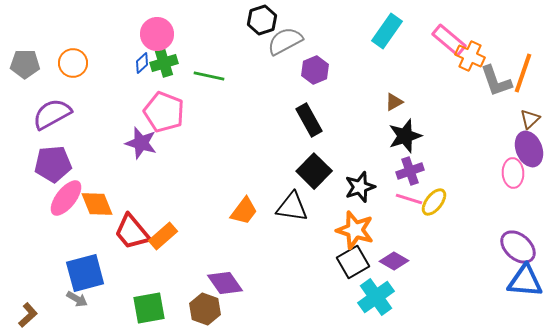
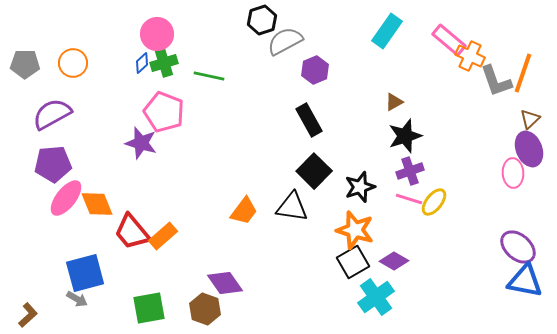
blue triangle at (525, 281): rotated 6 degrees clockwise
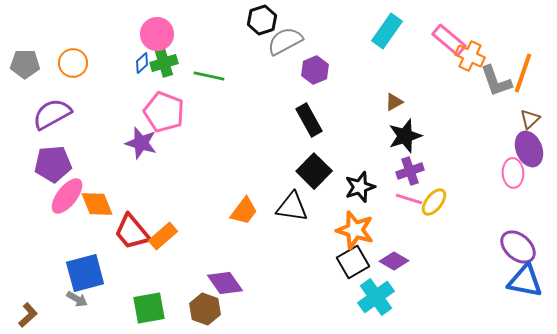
pink ellipse at (66, 198): moved 1 px right, 2 px up
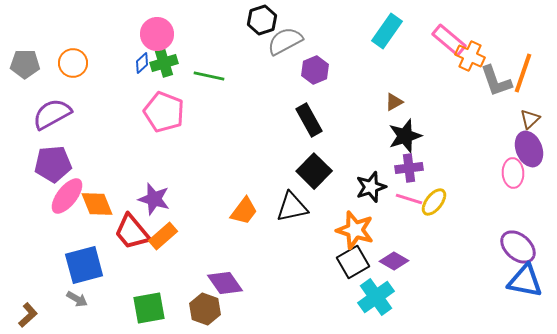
purple star at (141, 143): moved 13 px right, 56 px down
purple cross at (410, 171): moved 1 px left, 3 px up; rotated 12 degrees clockwise
black star at (360, 187): moved 11 px right
black triangle at (292, 207): rotated 20 degrees counterclockwise
blue square at (85, 273): moved 1 px left, 8 px up
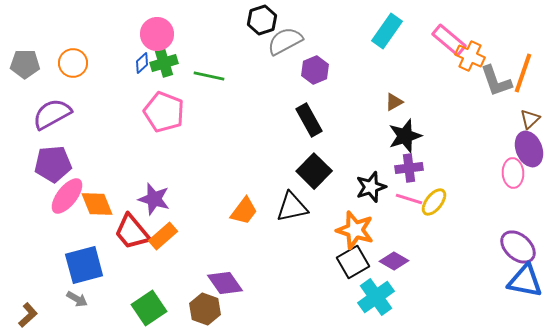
green square at (149, 308): rotated 24 degrees counterclockwise
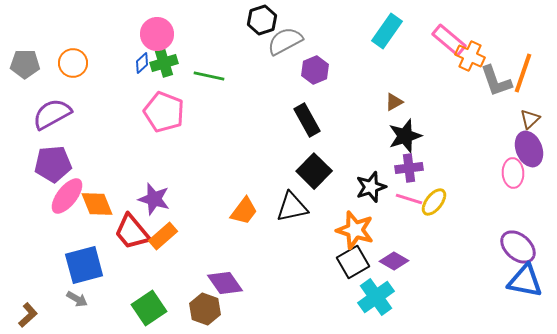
black rectangle at (309, 120): moved 2 px left
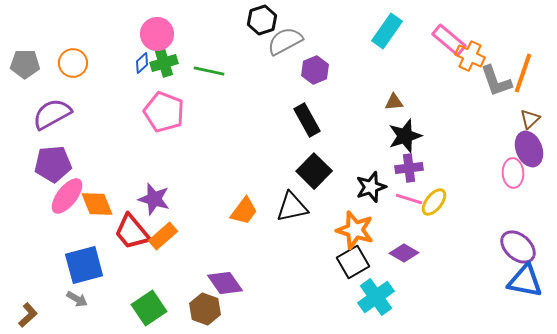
green line at (209, 76): moved 5 px up
brown triangle at (394, 102): rotated 24 degrees clockwise
purple diamond at (394, 261): moved 10 px right, 8 px up
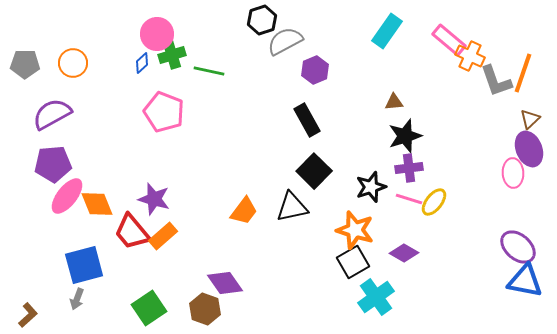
green cross at (164, 63): moved 8 px right, 8 px up
gray arrow at (77, 299): rotated 80 degrees clockwise
